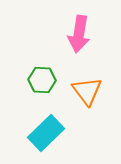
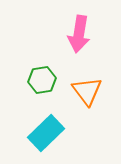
green hexagon: rotated 12 degrees counterclockwise
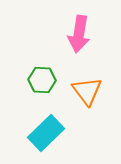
green hexagon: rotated 12 degrees clockwise
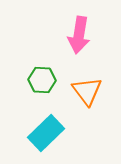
pink arrow: moved 1 px down
